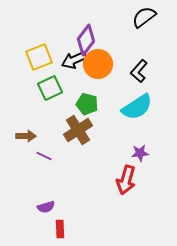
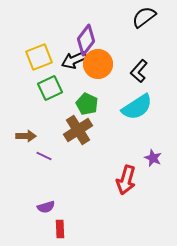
green pentagon: rotated 10 degrees clockwise
purple star: moved 13 px right, 5 px down; rotated 30 degrees clockwise
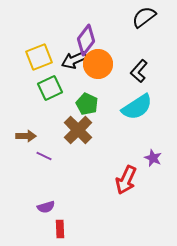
brown cross: rotated 12 degrees counterclockwise
red arrow: rotated 8 degrees clockwise
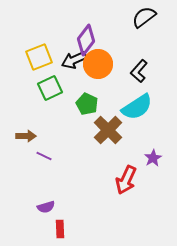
brown cross: moved 30 px right
purple star: rotated 18 degrees clockwise
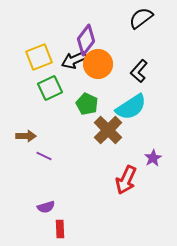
black semicircle: moved 3 px left, 1 px down
cyan semicircle: moved 6 px left
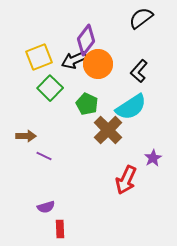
green square: rotated 20 degrees counterclockwise
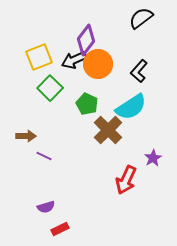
red rectangle: rotated 66 degrees clockwise
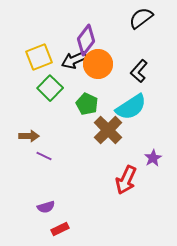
brown arrow: moved 3 px right
